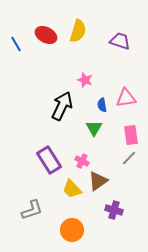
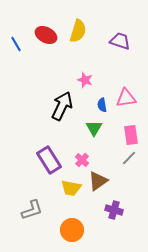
pink cross: moved 1 px up; rotated 16 degrees clockwise
yellow trapezoid: moved 1 px left, 1 px up; rotated 35 degrees counterclockwise
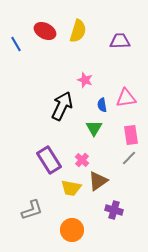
red ellipse: moved 1 px left, 4 px up
purple trapezoid: rotated 20 degrees counterclockwise
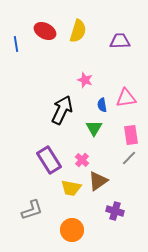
blue line: rotated 21 degrees clockwise
black arrow: moved 4 px down
purple cross: moved 1 px right, 1 px down
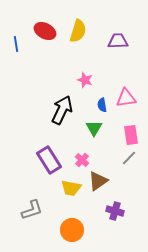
purple trapezoid: moved 2 px left
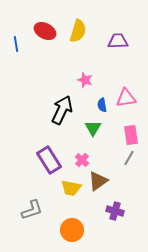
green triangle: moved 1 px left
gray line: rotated 14 degrees counterclockwise
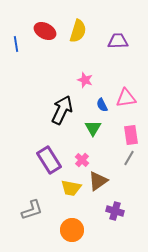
blue semicircle: rotated 16 degrees counterclockwise
